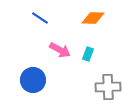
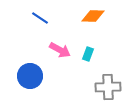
orange diamond: moved 2 px up
blue circle: moved 3 px left, 4 px up
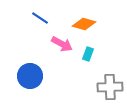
orange diamond: moved 9 px left, 8 px down; rotated 15 degrees clockwise
pink arrow: moved 2 px right, 6 px up
gray cross: moved 2 px right
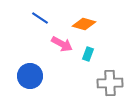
gray cross: moved 4 px up
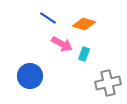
blue line: moved 8 px right
cyan rectangle: moved 4 px left
gray cross: moved 2 px left; rotated 10 degrees counterclockwise
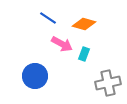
blue circle: moved 5 px right
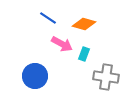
gray cross: moved 2 px left, 6 px up; rotated 20 degrees clockwise
